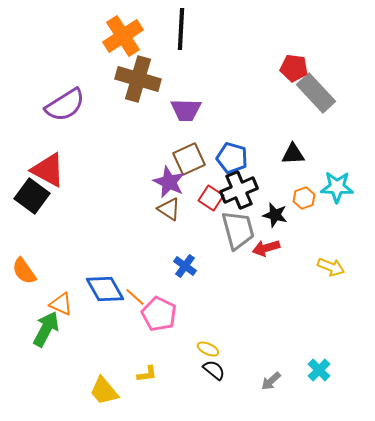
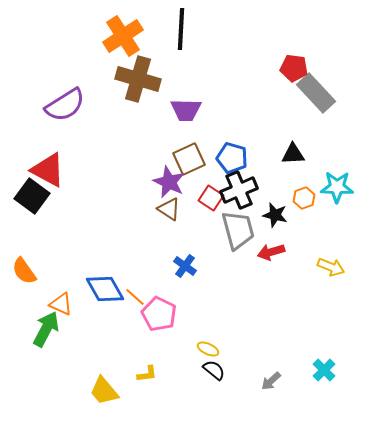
red arrow: moved 5 px right, 4 px down
cyan cross: moved 5 px right
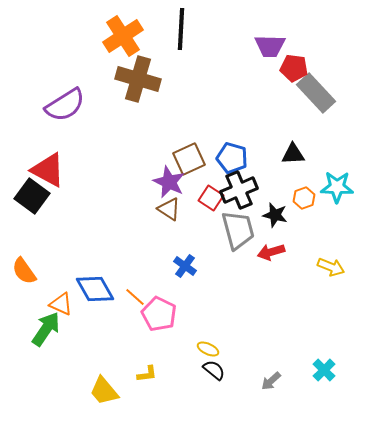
purple trapezoid: moved 84 px right, 64 px up
blue diamond: moved 10 px left
green arrow: rotated 6 degrees clockwise
